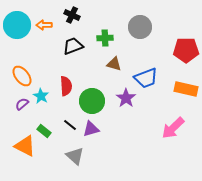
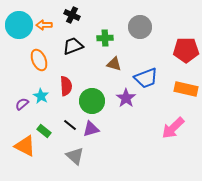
cyan circle: moved 2 px right
orange ellipse: moved 17 px right, 16 px up; rotated 15 degrees clockwise
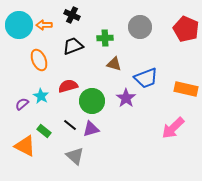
red pentagon: moved 21 px up; rotated 25 degrees clockwise
red semicircle: moved 2 px right; rotated 102 degrees counterclockwise
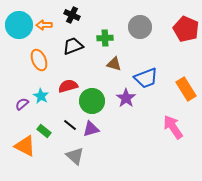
orange rectangle: rotated 45 degrees clockwise
pink arrow: moved 1 px up; rotated 100 degrees clockwise
